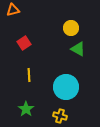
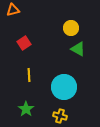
cyan circle: moved 2 px left
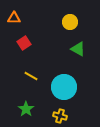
orange triangle: moved 1 px right, 8 px down; rotated 16 degrees clockwise
yellow circle: moved 1 px left, 6 px up
yellow line: moved 2 px right, 1 px down; rotated 56 degrees counterclockwise
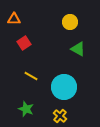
orange triangle: moved 1 px down
green star: rotated 14 degrees counterclockwise
yellow cross: rotated 24 degrees clockwise
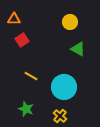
red square: moved 2 px left, 3 px up
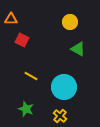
orange triangle: moved 3 px left
red square: rotated 32 degrees counterclockwise
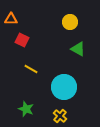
yellow line: moved 7 px up
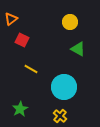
orange triangle: rotated 40 degrees counterclockwise
green star: moved 6 px left; rotated 21 degrees clockwise
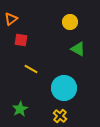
red square: moved 1 px left; rotated 16 degrees counterclockwise
cyan circle: moved 1 px down
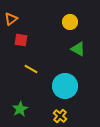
cyan circle: moved 1 px right, 2 px up
